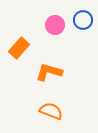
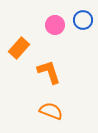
orange L-shape: rotated 56 degrees clockwise
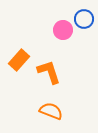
blue circle: moved 1 px right, 1 px up
pink circle: moved 8 px right, 5 px down
orange rectangle: moved 12 px down
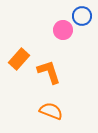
blue circle: moved 2 px left, 3 px up
orange rectangle: moved 1 px up
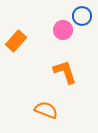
orange rectangle: moved 3 px left, 18 px up
orange L-shape: moved 16 px right
orange semicircle: moved 5 px left, 1 px up
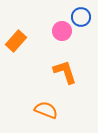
blue circle: moved 1 px left, 1 px down
pink circle: moved 1 px left, 1 px down
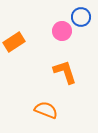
orange rectangle: moved 2 px left, 1 px down; rotated 15 degrees clockwise
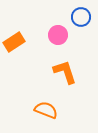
pink circle: moved 4 px left, 4 px down
